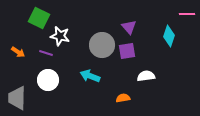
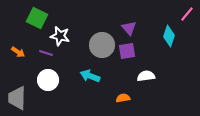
pink line: rotated 49 degrees counterclockwise
green square: moved 2 px left
purple triangle: moved 1 px down
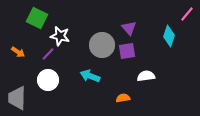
purple line: moved 2 px right, 1 px down; rotated 64 degrees counterclockwise
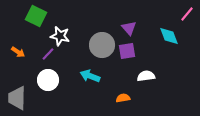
green square: moved 1 px left, 2 px up
cyan diamond: rotated 40 degrees counterclockwise
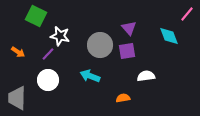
gray circle: moved 2 px left
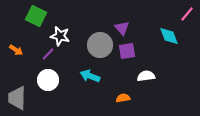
purple triangle: moved 7 px left
orange arrow: moved 2 px left, 2 px up
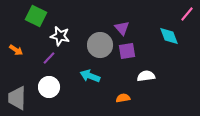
purple line: moved 1 px right, 4 px down
white circle: moved 1 px right, 7 px down
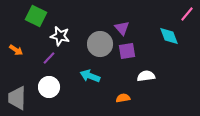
gray circle: moved 1 px up
